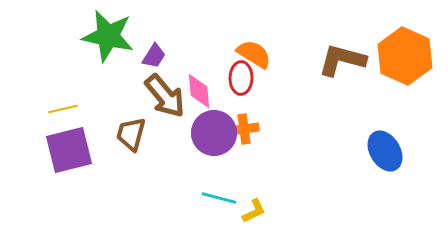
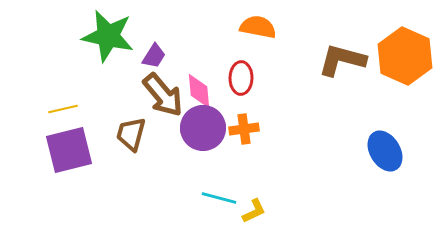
orange semicircle: moved 4 px right, 27 px up; rotated 21 degrees counterclockwise
brown arrow: moved 2 px left, 1 px up
purple circle: moved 11 px left, 5 px up
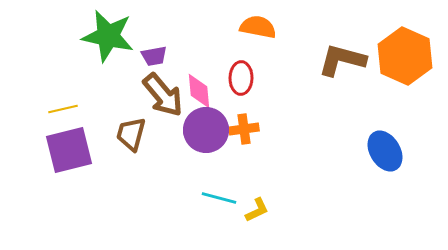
purple trapezoid: rotated 48 degrees clockwise
purple circle: moved 3 px right, 2 px down
yellow L-shape: moved 3 px right, 1 px up
